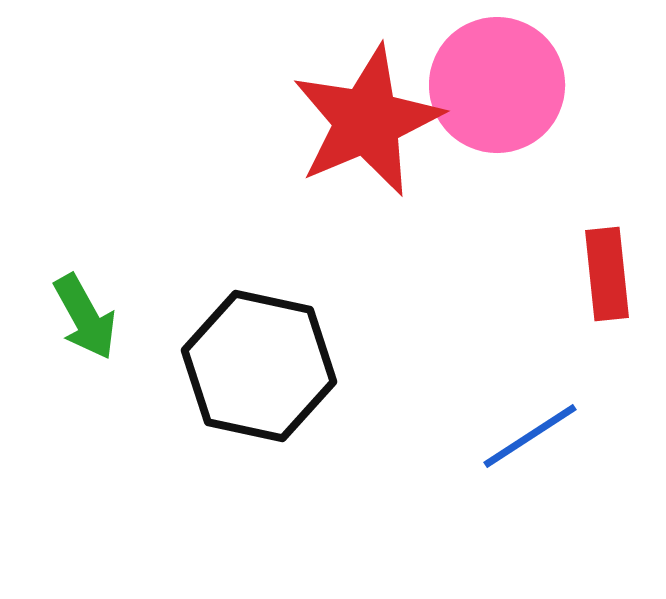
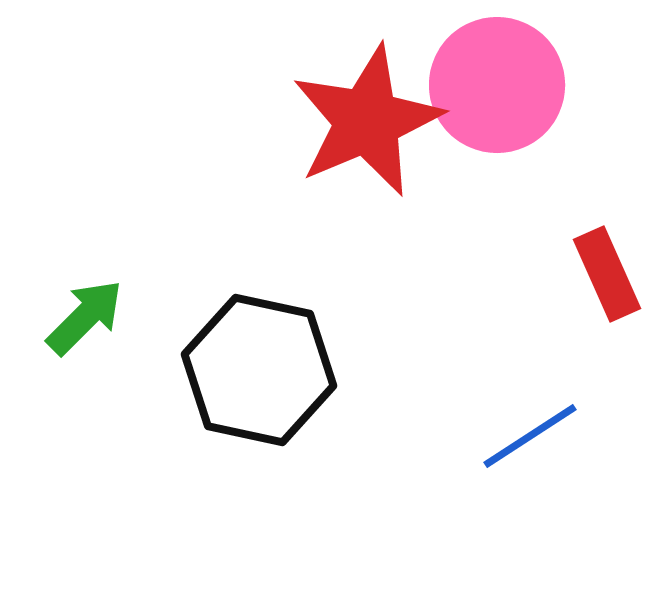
red rectangle: rotated 18 degrees counterclockwise
green arrow: rotated 106 degrees counterclockwise
black hexagon: moved 4 px down
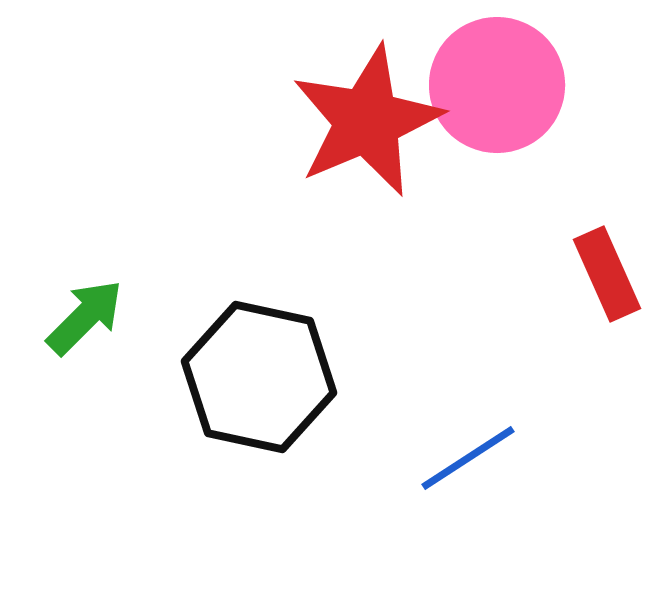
black hexagon: moved 7 px down
blue line: moved 62 px left, 22 px down
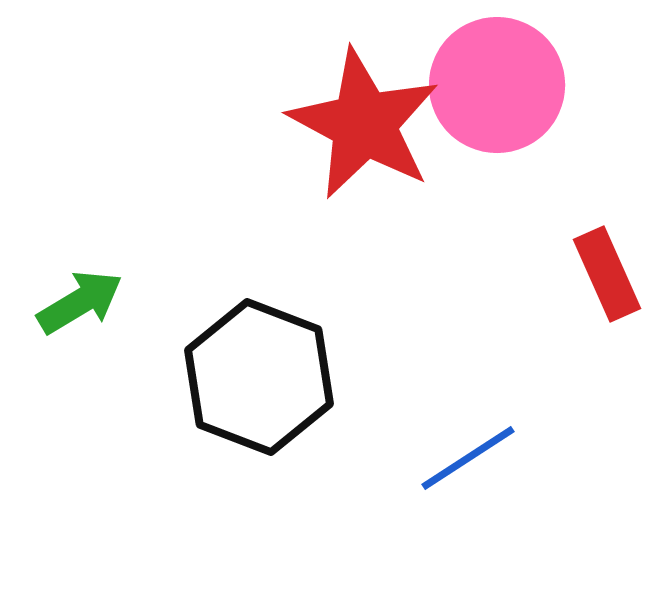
red star: moved 3 px left, 3 px down; rotated 21 degrees counterclockwise
green arrow: moved 5 px left, 15 px up; rotated 14 degrees clockwise
black hexagon: rotated 9 degrees clockwise
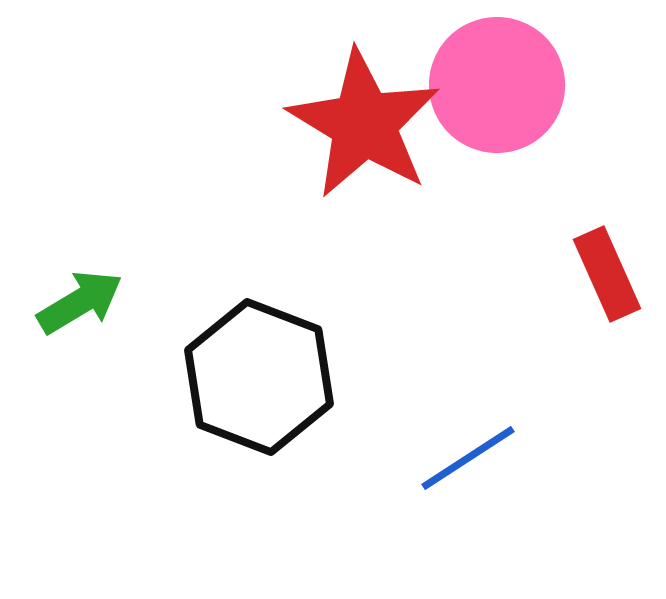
red star: rotated 3 degrees clockwise
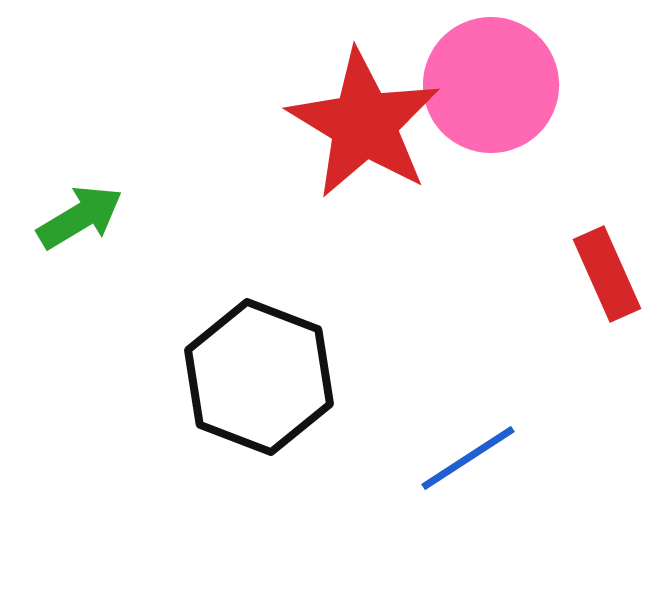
pink circle: moved 6 px left
green arrow: moved 85 px up
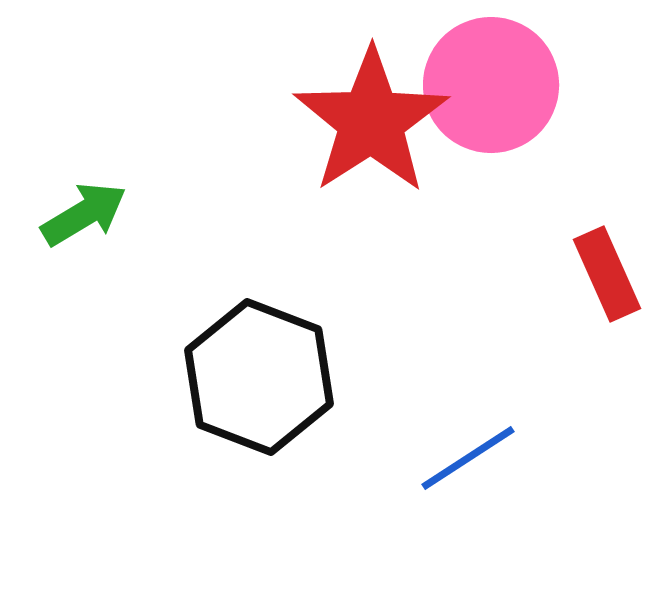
red star: moved 7 px right, 3 px up; rotated 8 degrees clockwise
green arrow: moved 4 px right, 3 px up
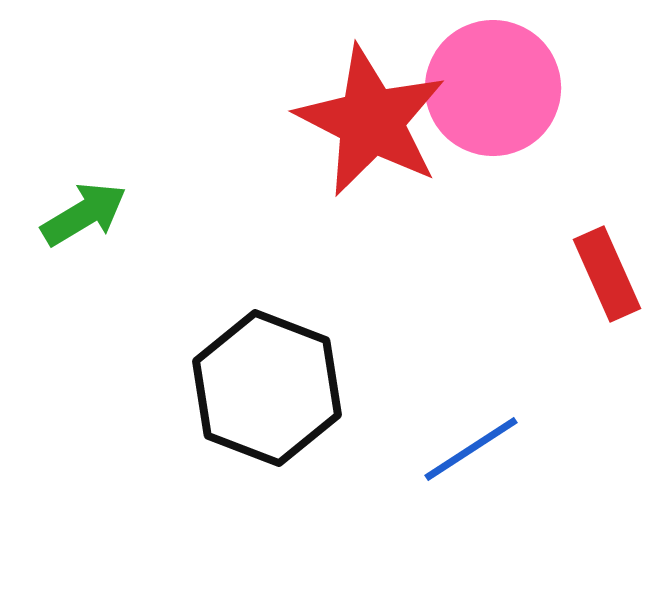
pink circle: moved 2 px right, 3 px down
red star: rotated 12 degrees counterclockwise
black hexagon: moved 8 px right, 11 px down
blue line: moved 3 px right, 9 px up
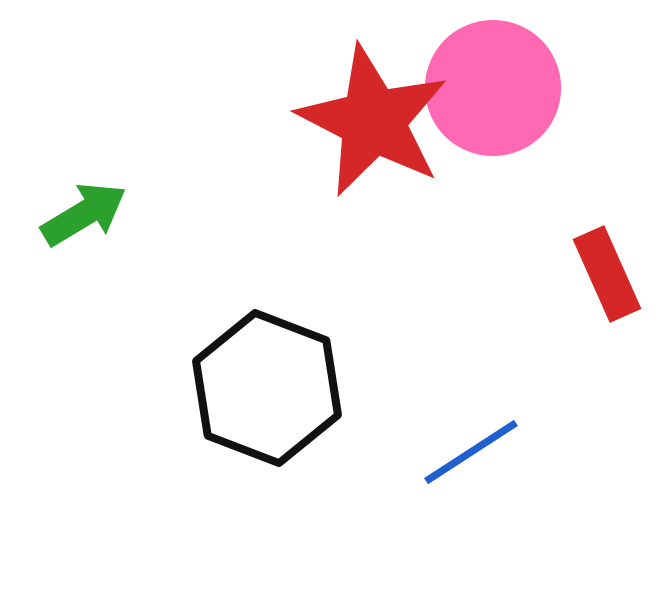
red star: moved 2 px right
blue line: moved 3 px down
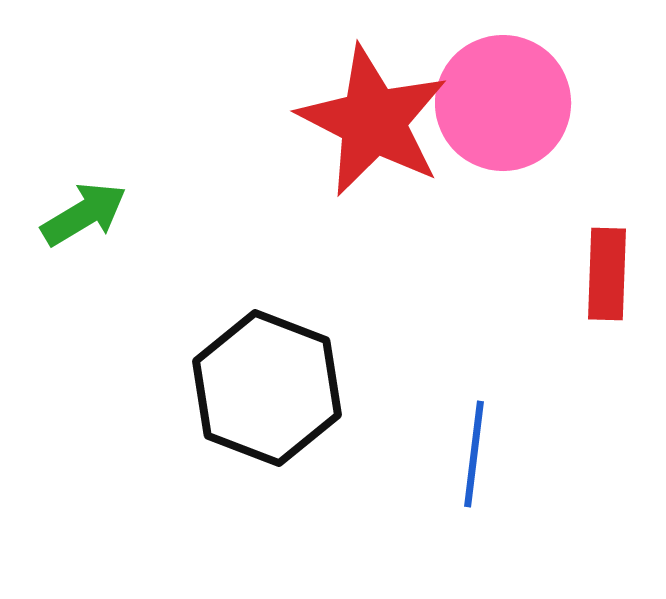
pink circle: moved 10 px right, 15 px down
red rectangle: rotated 26 degrees clockwise
blue line: moved 3 px right, 2 px down; rotated 50 degrees counterclockwise
